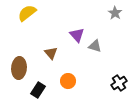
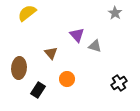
orange circle: moved 1 px left, 2 px up
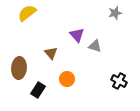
gray star: rotated 24 degrees clockwise
black cross: moved 2 px up; rotated 28 degrees counterclockwise
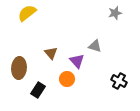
purple triangle: moved 26 px down
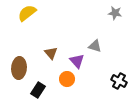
gray star: rotated 24 degrees clockwise
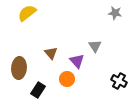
gray triangle: rotated 40 degrees clockwise
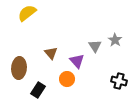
gray star: moved 27 px down; rotated 24 degrees clockwise
black cross: rotated 14 degrees counterclockwise
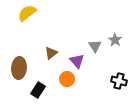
brown triangle: rotated 32 degrees clockwise
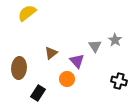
black rectangle: moved 3 px down
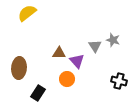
gray star: moved 2 px left; rotated 16 degrees counterclockwise
brown triangle: moved 8 px right; rotated 40 degrees clockwise
